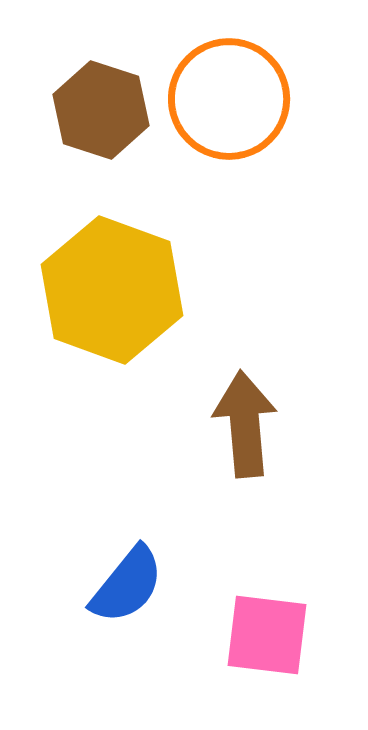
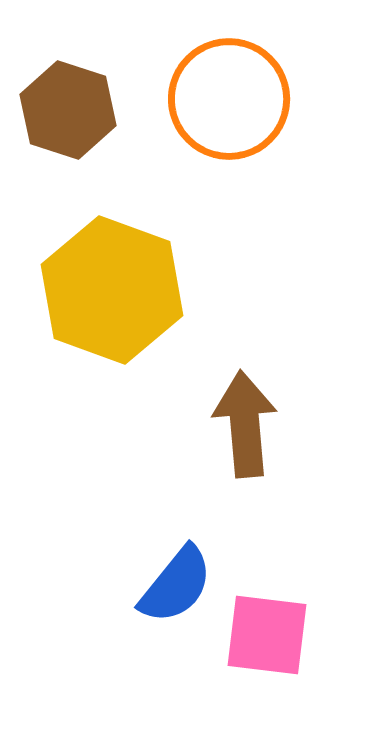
brown hexagon: moved 33 px left
blue semicircle: moved 49 px right
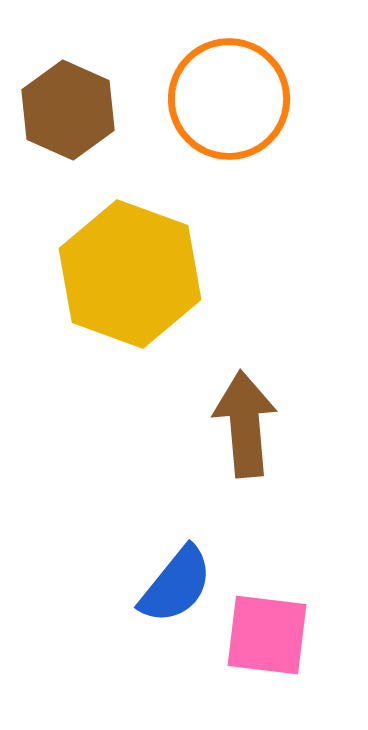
brown hexagon: rotated 6 degrees clockwise
yellow hexagon: moved 18 px right, 16 px up
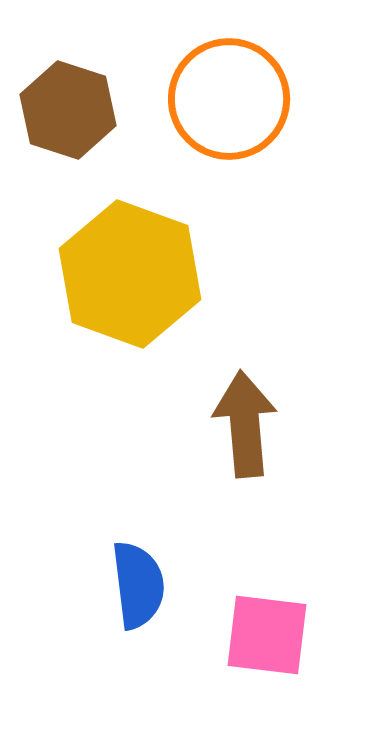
brown hexagon: rotated 6 degrees counterclockwise
blue semicircle: moved 38 px left; rotated 46 degrees counterclockwise
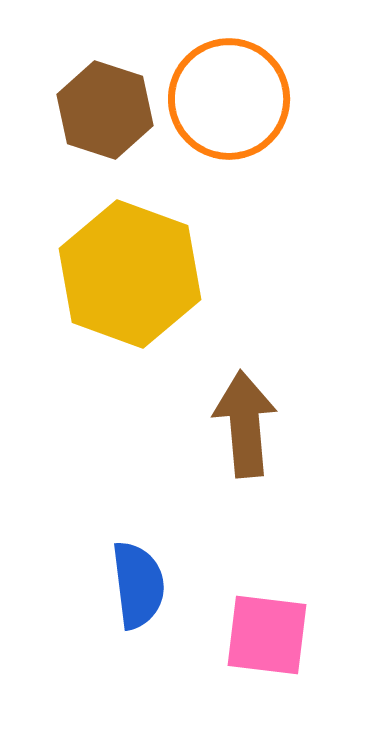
brown hexagon: moved 37 px right
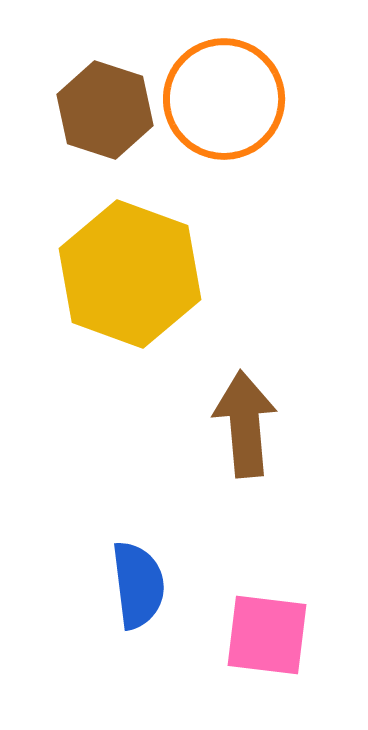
orange circle: moved 5 px left
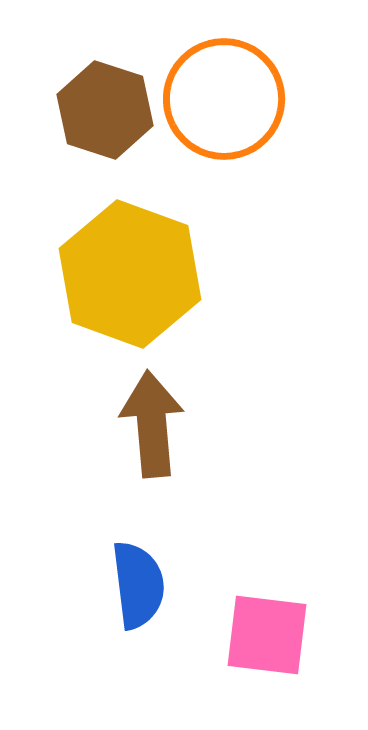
brown arrow: moved 93 px left
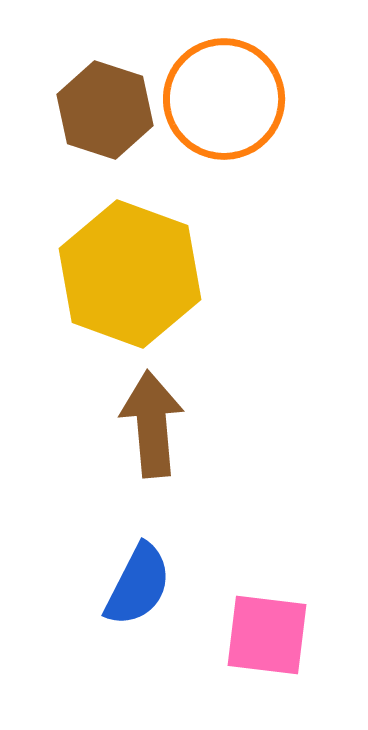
blue semicircle: rotated 34 degrees clockwise
